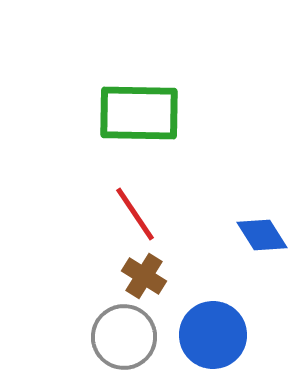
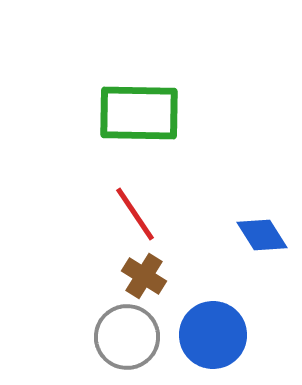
gray circle: moved 3 px right
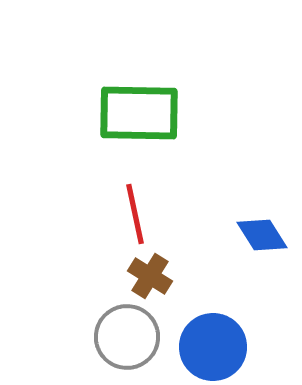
red line: rotated 22 degrees clockwise
brown cross: moved 6 px right
blue circle: moved 12 px down
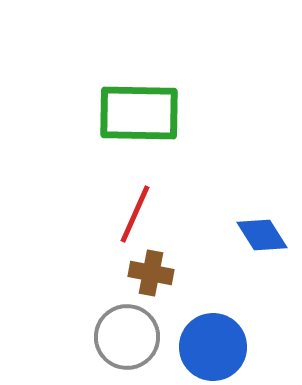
red line: rotated 36 degrees clockwise
brown cross: moved 1 px right, 3 px up; rotated 21 degrees counterclockwise
